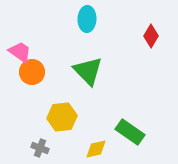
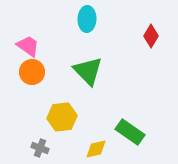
pink trapezoid: moved 8 px right, 6 px up
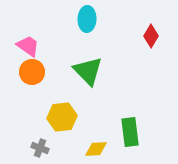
green rectangle: rotated 48 degrees clockwise
yellow diamond: rotated 10 degrees clockwise
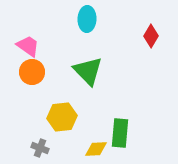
green rectangle: moved 10 px left, 1 px down; rotated 12 degrees clockwise
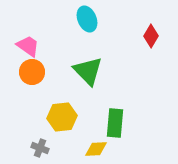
cyan ellipse: rotated 25 degrees counterclockwise
green rectangle: moved 5 px left, 10 px up
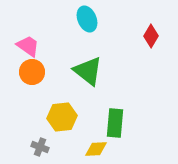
green triangle: rotated 8 degrees counterclockwise
gray cross: moved 1 px up
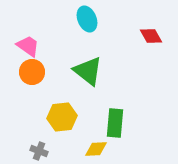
red diamond: rotated 60 degrees counterclockwise
gray cross: moved 1 px left, 4 px down
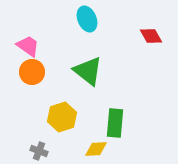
yellow hexagon: rotated 12 degrees counterclockwise
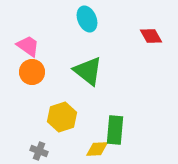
green rectangle: moved 7 px down
yellow diamond: moved 1 px right
